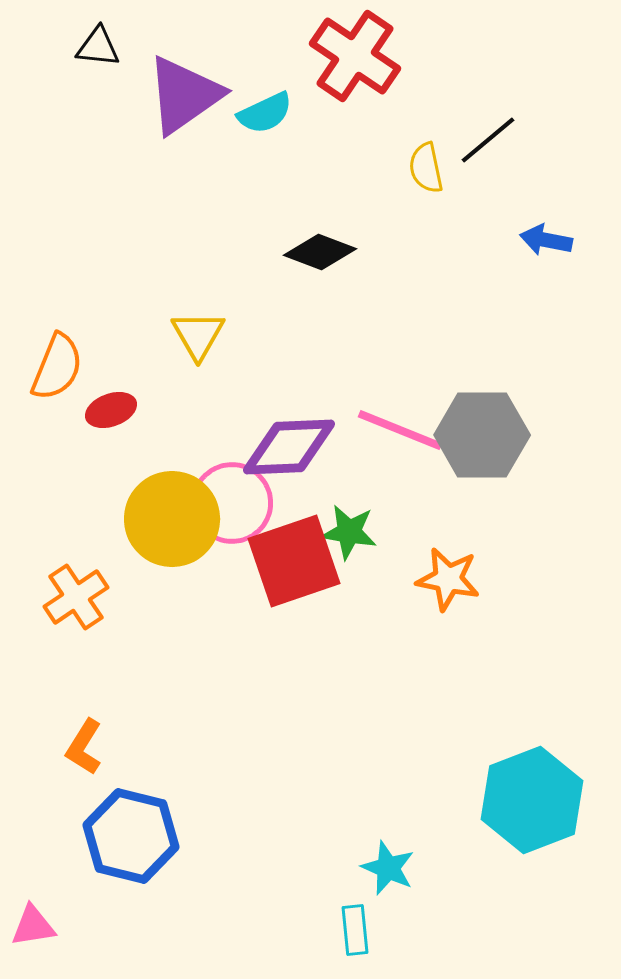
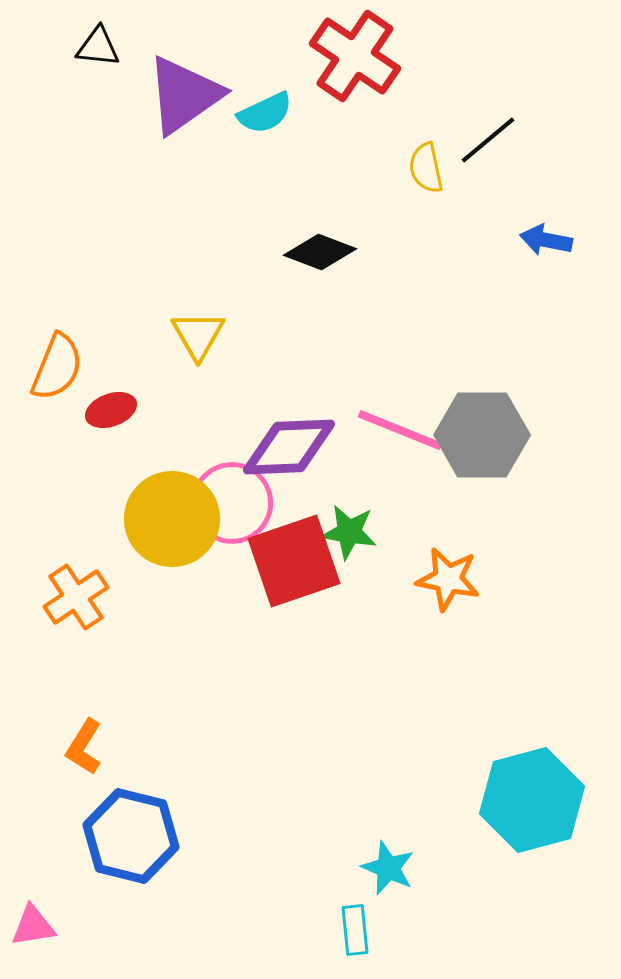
cyan hexagon: rotated 6 degrees clockwise
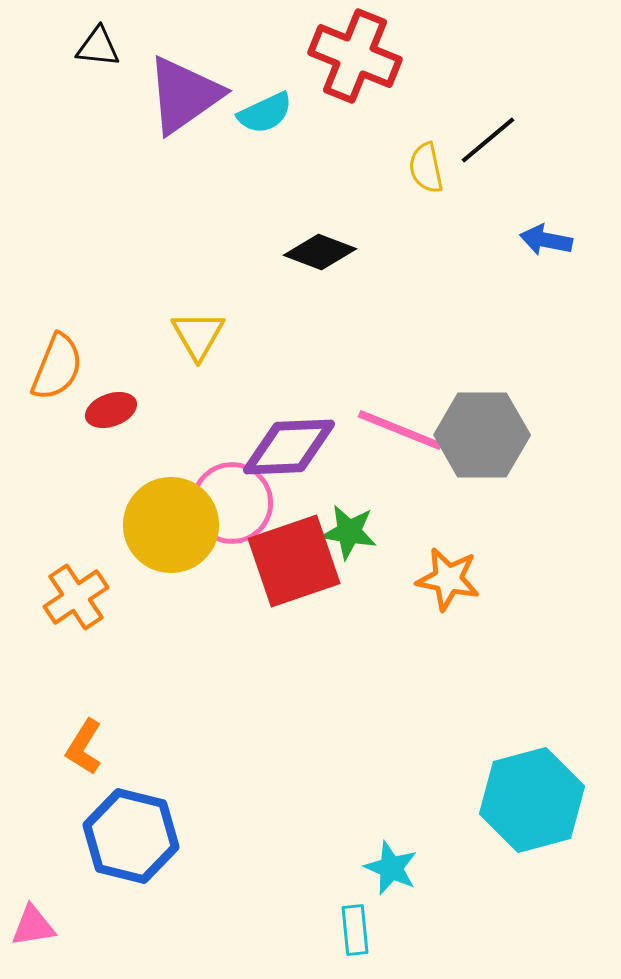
red cross: rotated 12 degrees counterclockwise
yellow circle: moved 1 px left, 6 px down
cyan star: moved 3 px right
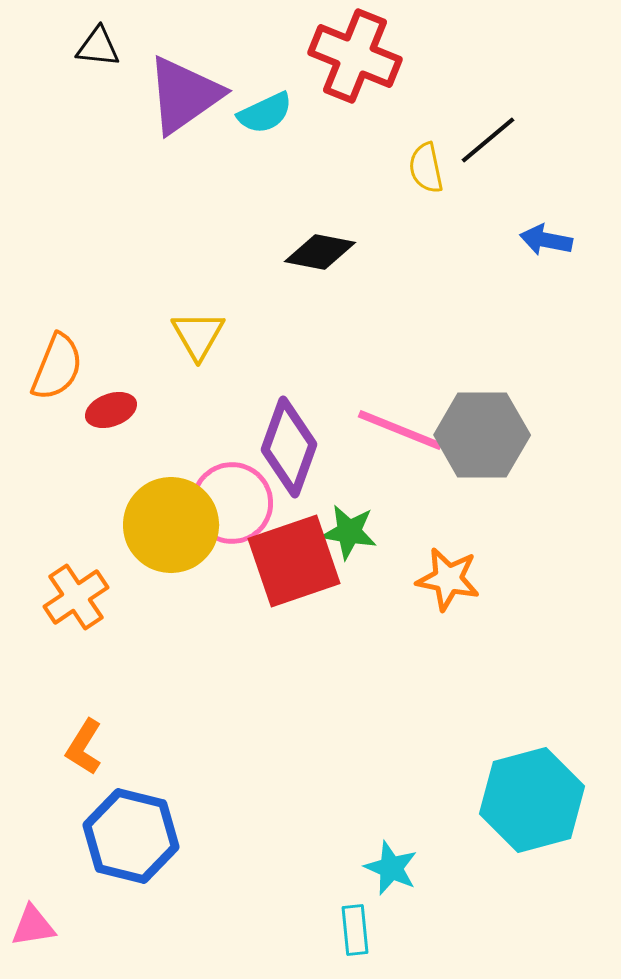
black diamond: rotated 10 degrees counterclockwise
purple diamond: rotated 68 degrees counterclockwise
